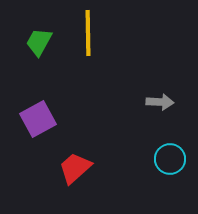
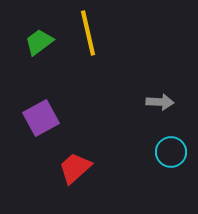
yellow line: rotated 12 degrees counterclockwise
green trapezoid: rotated 24 degrees clockwise
purple square: moved 3 px right, 1 px up
cyan circle: moved 1 px right, 7 px up
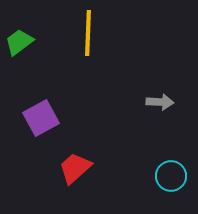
yellow line: rotated 15 degrees clockwise
green trapezoid: moved 20 px left
cyan circle: moved 24 px down
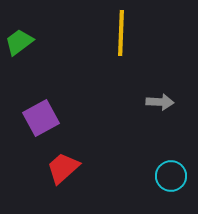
yellow line: moved 33 px right
red trapezoid: moved 12 px left
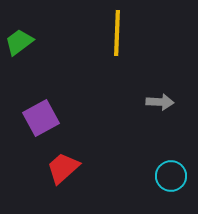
yellow line: moved 4 px left
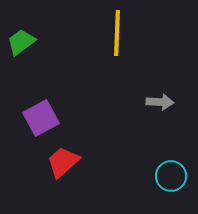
green trapezoid: moved 2 px right
red trapezoid: moved 6 px up
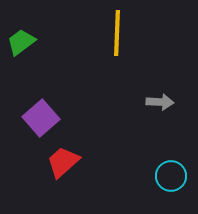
purple square: rotated 12 degrees counterclockwise
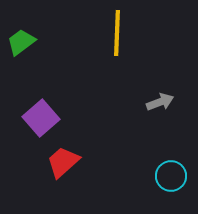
gray arrow: rotated 24 degrees counterclockwise
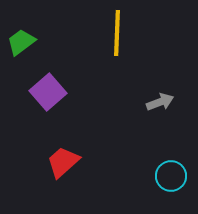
purple square: moved 7 px right, 26 px up
